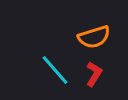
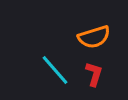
red L-shape: rotated 15 degrees counterclockwise
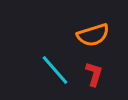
orange semicircle: moved 1 px left, 2 px up
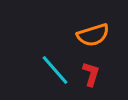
red L-shape: moved 3 px left
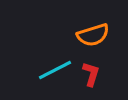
cyan line: rotated 76 degrees counterclockwise
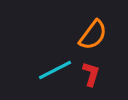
orange semicircle: rotated 36 degrees counterclockwise
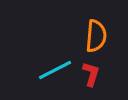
orange semicircle: moved 3 px right, 1 px down; rotated 32 degrees counterclockwise
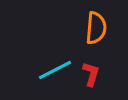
orange semicircle: moved 8 px up
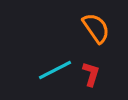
orange semicircle: rotated 40 degrees counterclockwise
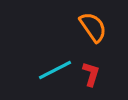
orange semicircle: moved 3 px left, 1 px up
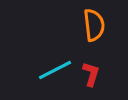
orange semicircle: moved 1 px right, 2 px up; rotated 28 degrees clockwise
